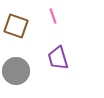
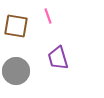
pink line: moved 5 px left
brown square: rotated 10 degrees counterclockwise
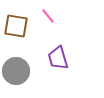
pink line: rotated 21 degrees counterclockwise
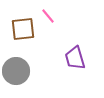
brown square: moved 7 px right, 3 px down; rotated 15 degrees counterclockwise
purple trapezoid: moved 17 px right
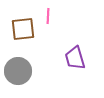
pink line: rotated 42 degrees clockwise
gray circle: moved 2 px right
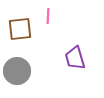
brown square: moved 3 px left
gray circle: moved 1 px left
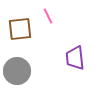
pink line: rotated 28 degrees counterclockwise
purple trapezoid: rotated 10 degrees clockwise
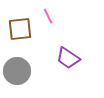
purple trapezoid: moved 7 px left; rotated 50 degrees counterclockwise
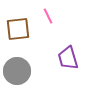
brown square: moved 2 px left
purple trapezoid: rotated 40 degrees clockwise
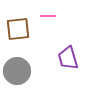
pink line: rotated 63 degrees counterclockwise
